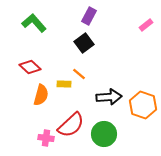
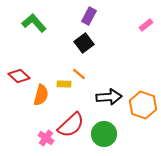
red diamond: moved 11 px left, 9 px down
pink cross: rotated 28 degrees clockwise
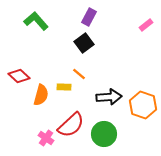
purple rectangle: moved 1 px down
green L-shape: moved 2 px right, 2 px up
yellow rectangle: moved 3 px down
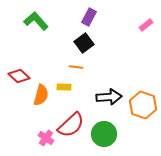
orange line: moved 3 px left, 7 px up; rotated 32 degrees counterclockwise
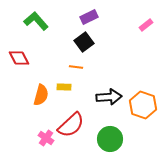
purple rectangle: rotated 36 degrees clockwise
black square: moved 1 px up
red diamond: moved 18 px up; rotated 20 degrees clockwise
green circle: moved 6 px right, 5 px down
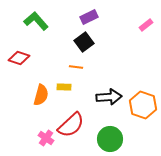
red diamond: rotated 45 degrees counterclockwise
